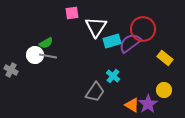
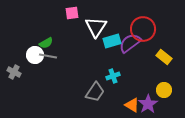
yellow rectangle: moved 1 px left, 1 px up
gray cross: moved 3 px right, 2 px down
cyan cross: rotated 32 degrees clockwise
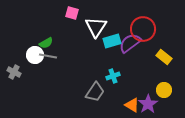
pink square: rotated 24 degrees clockwise
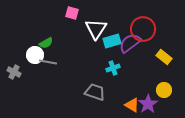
white triangle: moved 2 px down
gray line: moved 6 px down
cyan cross: moved 8 px up
gray trapezoid: rotated 105 degrees counterclockwise
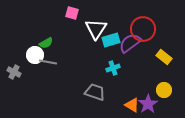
cyan rectangle: moved 1 px left, 1 px up
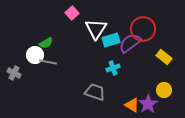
pink square: rotated 32 degrees clockwise
gray cross: moved 1 px down
